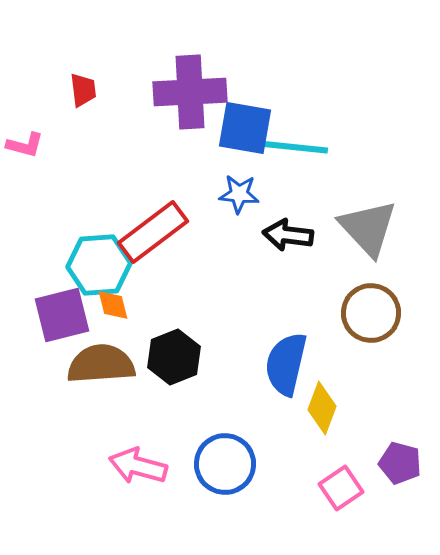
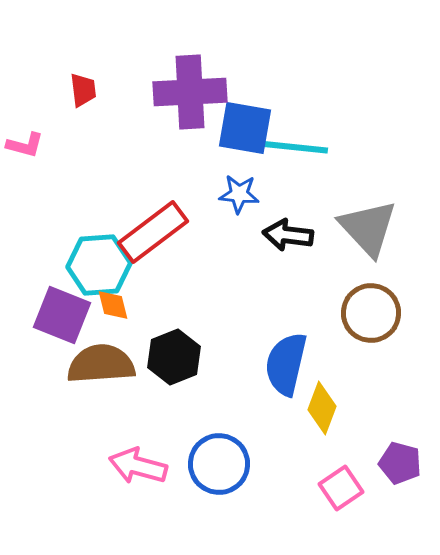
purple square: rotated 36 degrees clockwise
blue circle: moved 6 px left
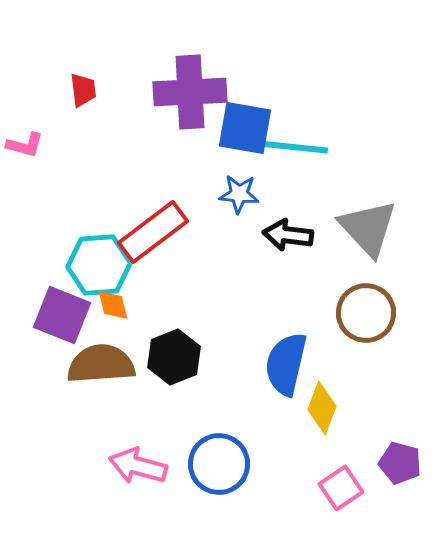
brown circle: moved 5 px left
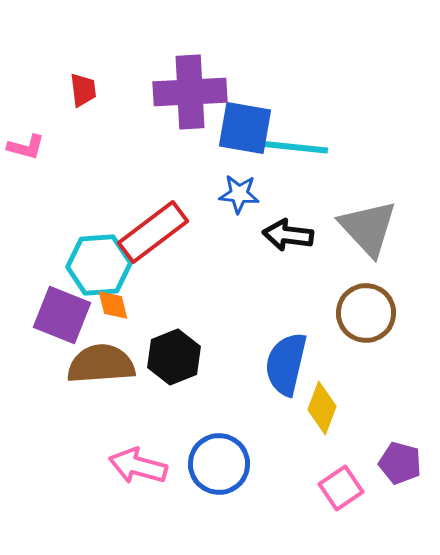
pink L-shape: moved 1 px right, 2 px down
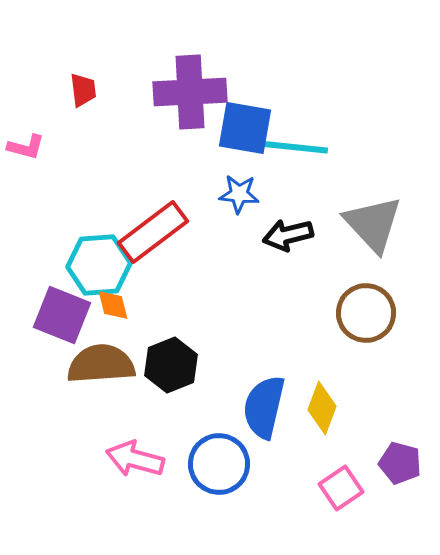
gray triangle: moved 5 px right, 4 px up
black arrow: rotated 21 degrees counterclockwise
black hexagon: moved 3 px left, 8 px down
blue semicircle: moved 22 px left, 43 px down
pink arrow: moved 3 px left, 7 px up
